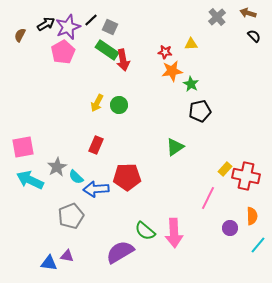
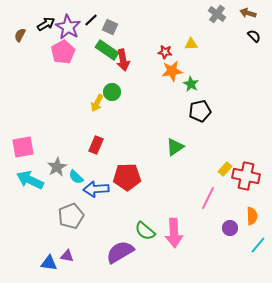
gray cross: moved 3 px up; rotated 12 degrees counterclockwise
purple star: rotated 20 degrees counterclockwise
green circle: moved 7 px left, 13 px up
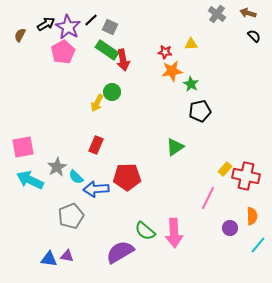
blue triangle: moved 4 px up
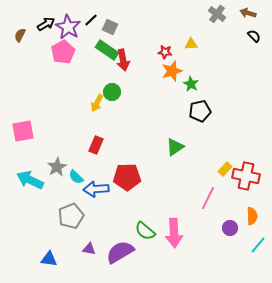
orange star: rotated 10 degrees counterclockwise
pink square: moved 16 px up
purple triangle: moved 22 px right, 7 px up
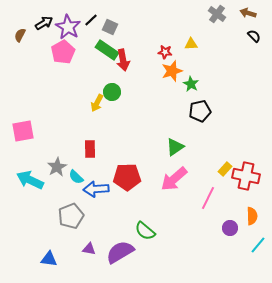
black arrow: moved 2 px left, 1 px up
red rectangle: moved 6 px left, 4 px down; rotated 24 degrees counterclockwise
pink arrow: moved 54 px up; rotated 52 degrees clockwise
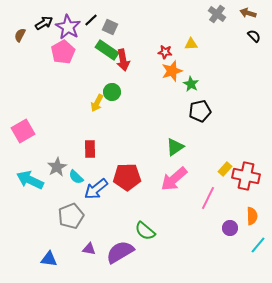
pink square: rotated 20 degrees counterclockwise
blue arrow: rotated 35 degrees counterclockwise
